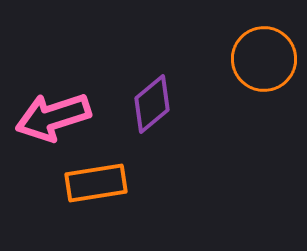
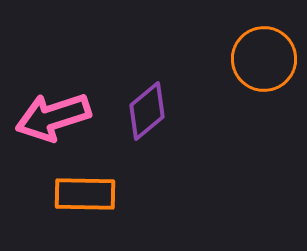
purple diamond: moved 5 px left, 7 px down
orange rectangle: moved 11 px left, 11 px down; rotated 10 degrees clockwise
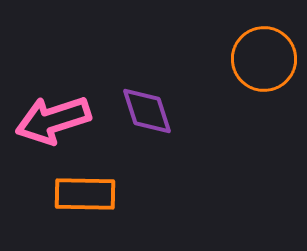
purple diamond: rotated 68 degrees counterclockwise
pink arrow: moved 3 px down
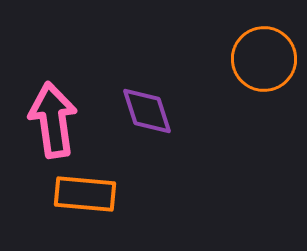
pink arrow: rotated 100 degrees clockwise
orange rectangle: rotated 4 degrees clockwise
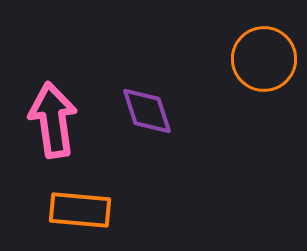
orange rectangle: moved 5 px left, 16 px down
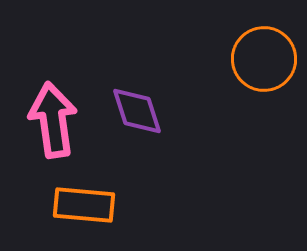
purple diamond: moved 10 px left
orange rectangle: moved 4 px right, 5 px up
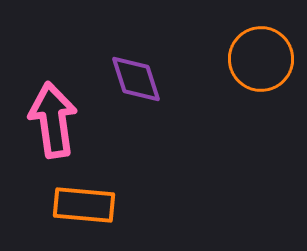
orange circle: moved 3 px left
purple diamond: moved 1 px left, 32 px up
